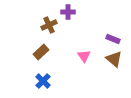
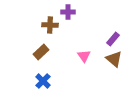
brown cross: moved 1 px right; rotated 28 degrees clockwise
purple rectangle: rotated 72 degrees counterclockwise
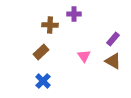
purple cross: moved 6 px right, 2 px down
brown triangle: moved 1 px left, 2 px down; rotated 12 degrees counterclockwise
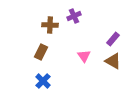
purple cross: moved 2 px down; rotated 24 degrees counterclockwise
brown rectangle: rotated 21 degrees counterclockwise
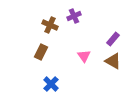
brown cross: rotated 21 degrees clockwise
blue cross: moved 8 px right, 3 px down
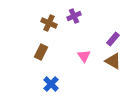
brown cross: moved 1 px left, 2 px up
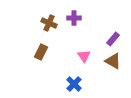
purple cross: moved 2 px down; rotated 24 degrees clockwise
blue cross: moved 23 px right
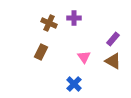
pink triangle: moved 1 px down
